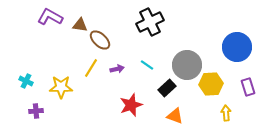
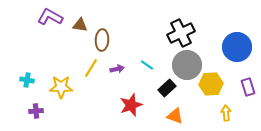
black cross: moved 31 px right, 11 px down
brown ellipse: moved 2 px right; rotated 50 degrees clockwise
cyan cross: moved 1 px right, 1 px up; rotated 16 degrees counterclockwise
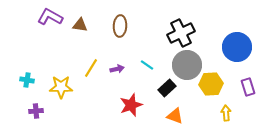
brown ellipse: moved 18 px right, 14 px up
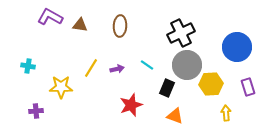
cyan cross: moved 1 px right, 14 px up
black rectangle: rotated 24 degrees counterclockwise
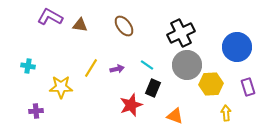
brown ellipse: moved 4 px right; rotated 40 degrees counterclockwise
black rectangle: moved 14 px left
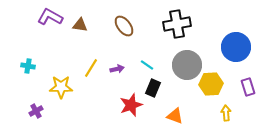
black cross: moved 4 px left, 9 px up; rotated 16 degrees clockwise
blue circle: moved 1 px left
purple cross: rotated 24 degrees counterclockwise
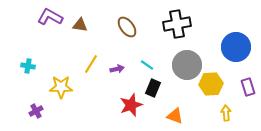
brown ellipse: moved 3 px right, 1 px down
yellow line: moved 4 px up
